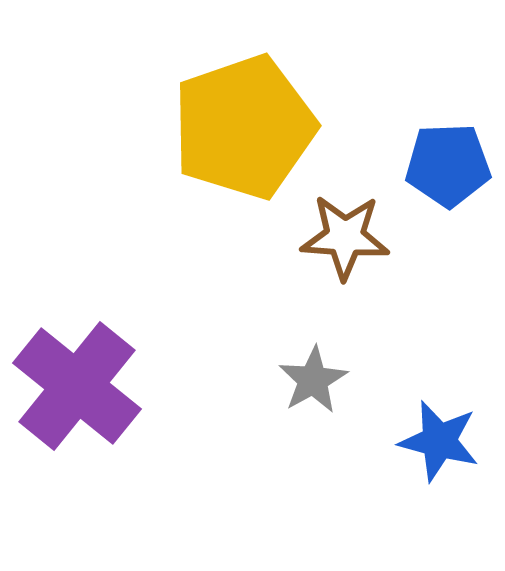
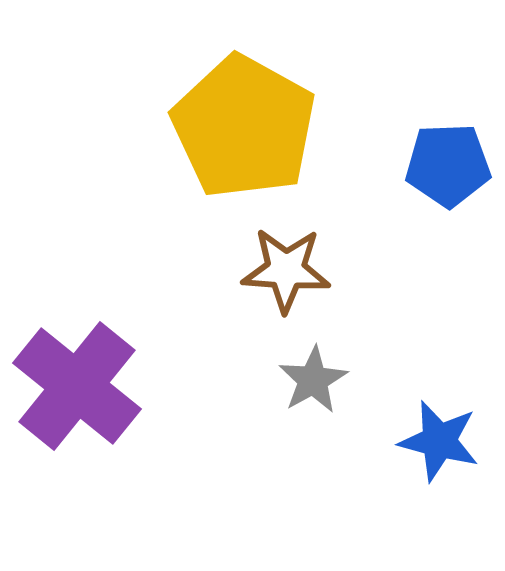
yellow pentagon: rotated 24 degrees counterclockwise
brown star: moved 59 px left, 33 px down
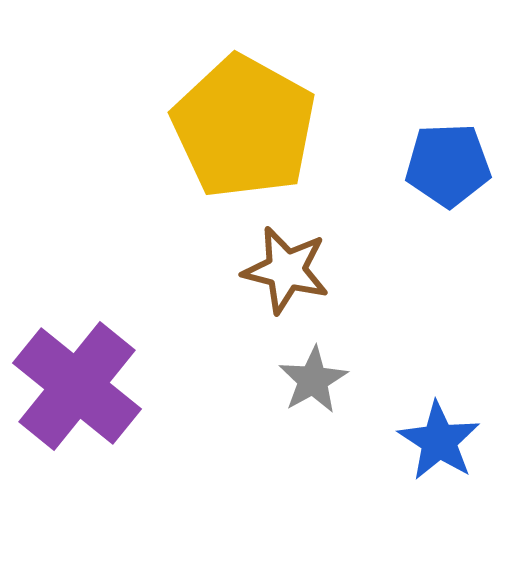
brown star: rotated 10 degrees clockwise
blue star: rotated 18 degrees clockwise
